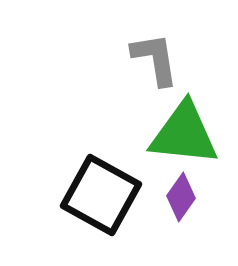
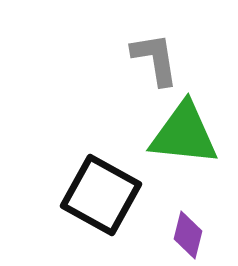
purple diamond: moved 7 px right, 38 px down; rotated 21 degrees counterclockwise
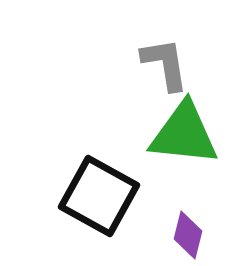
gray L-shape: moved 10 px right, 5 px down
black square: moved 2 px left, 1 px down
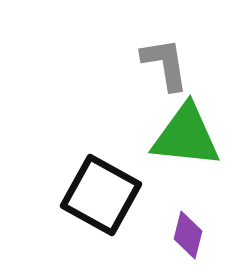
green triangle: moved 2 px right, 2 px down
black square: moved 2 px right, 1 px up
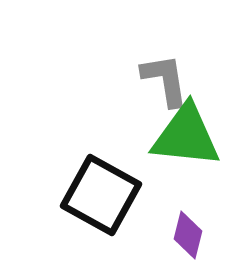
gray L-shape: moved 16 px down
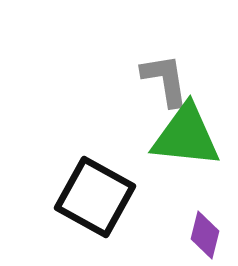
black square: moved 6 px left, 2 px down
purple diamond: moved 17 px right
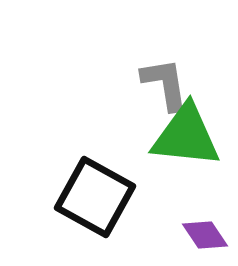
gray L-shape: moved 4 px down
purple diamond: rotated 48 degrees counterclockwise
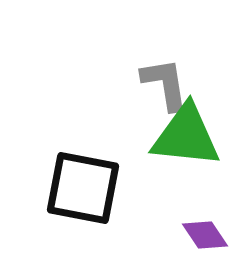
black square: moved 12 px left, 9 px up; rotated 18 degrees counterclockwise
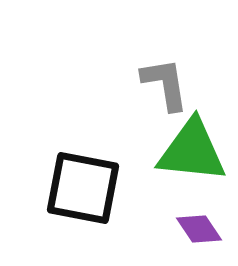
green triangle: moved 6 px right, 15 px down
purple diamond: moved 6 px left, 6 px up
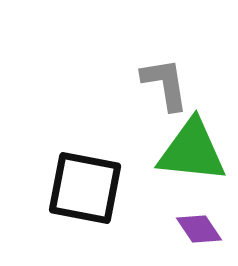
black square: moved 2 px right
